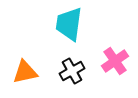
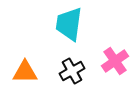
orange triangle: rotated 12 degrees clockwise
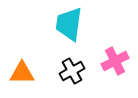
pink cross: rotated 8 degrees clockwise
orange triangle: moved 3 px left, 1 px down
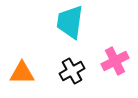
cyan trapezoid: moved 1 px right, 2 px up
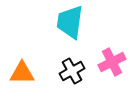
pink cross: moved 3 px left, 1 px down
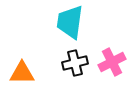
black cross: moved 3 px right, 8 px up; rotated 15 degrees clockwise
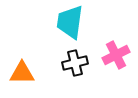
pink cross: moved 4 px right, 7 px up
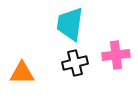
cyan trapezoid: moved 2 px down
pink cross: rotated 20 degrees clockwise
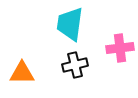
pink cross: moved 4 px right, 7 px up
black cross: moved 2 px down
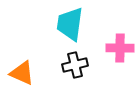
pink cross: rotated 8 degrees clockwise
orange triangle: rotated 24 degrees clockwise
